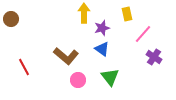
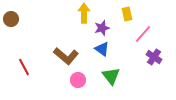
green triangle: moved 1 px right, 1 px up
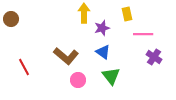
pink line: rotated 48 degrees clockwise
blue triangle: moved 1 px right, 3 px down
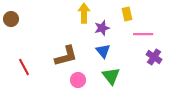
blue triangle: moved 1 px up; rotated 14 degrees clockwise
brown L-shape: rotated 55 degrees counterclockwise
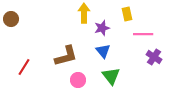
red line: rotated 60 degrees clockwise
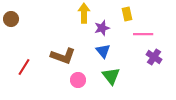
brown L-shape: moved 3 px left; rotated 35 degrees clockwise
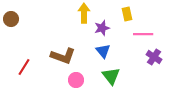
pink circle: moved 2 px left
